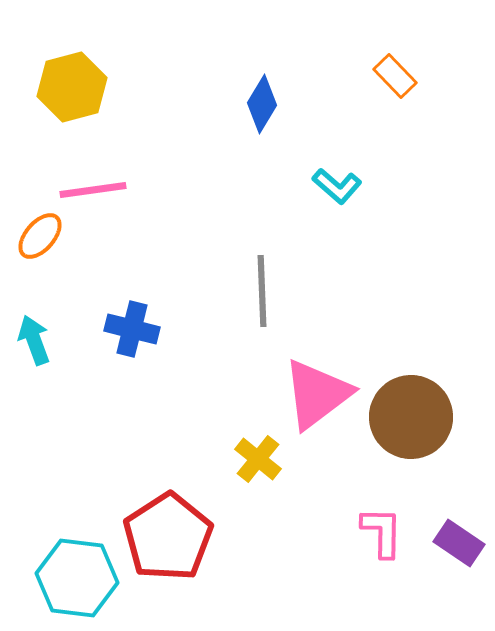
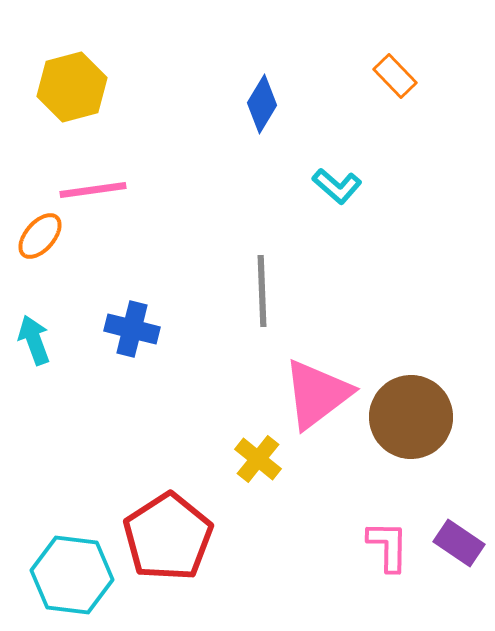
pink L-shape: moved 6 px right, 14 px down
cyan hexagon: moved 5 px left, 3 px up
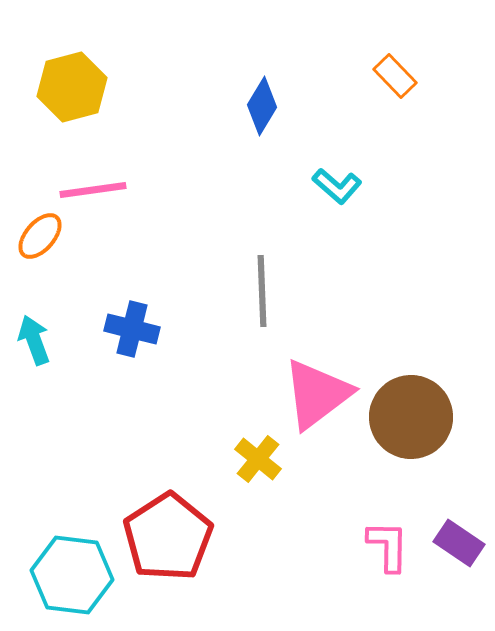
blue diamond: moved 2 px down
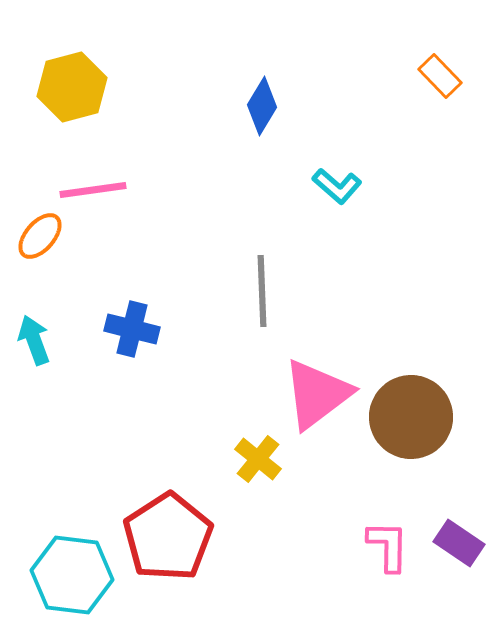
orange rectangle: moved 45 px right
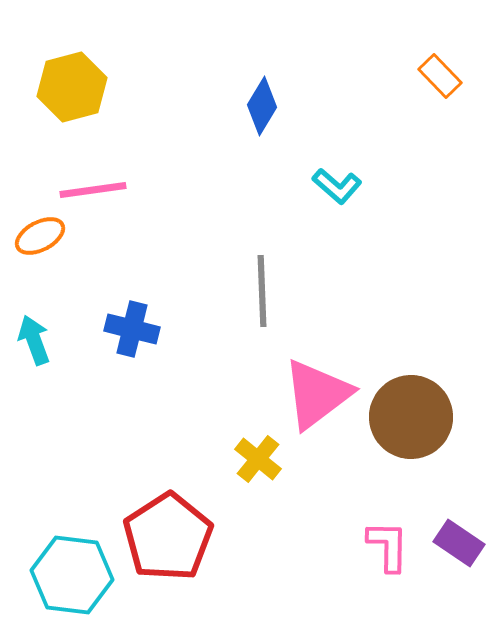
orange ellipse: rotated 21 degrees clockwise
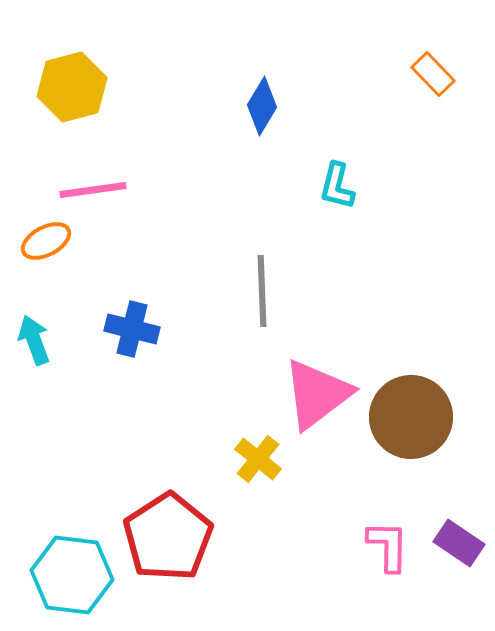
orange rectangle: moved 7 px left, 2 px up
cyan L-shape: rotated 63 degrees clockwise
orange ellipse: moved 6 px right, 5 px down
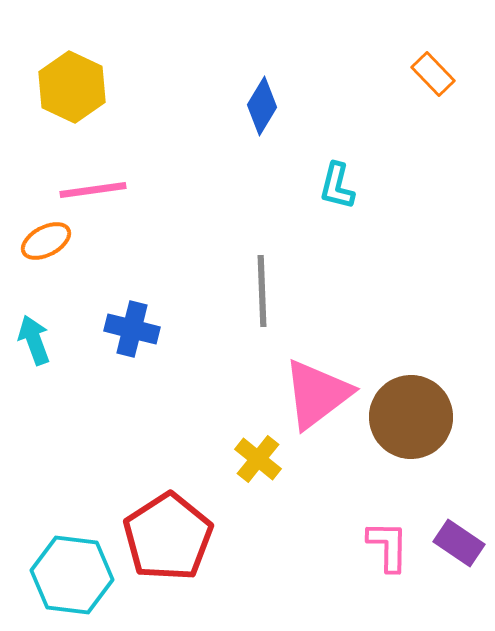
yellow hexagon: rotated 20 degrees counterclockwise
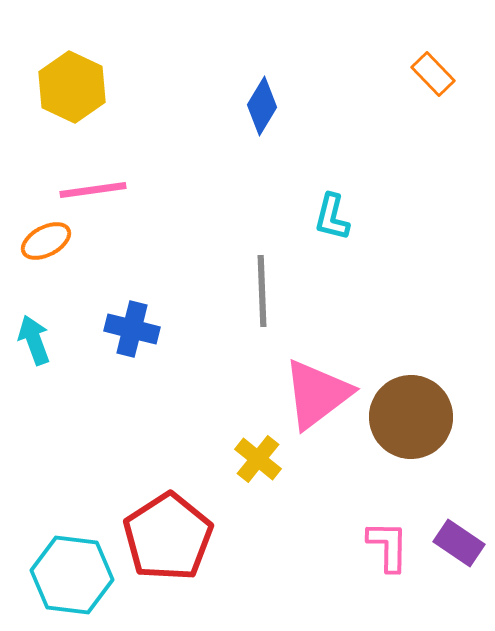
cyan L-shape: moved 5 px left, 31 px down
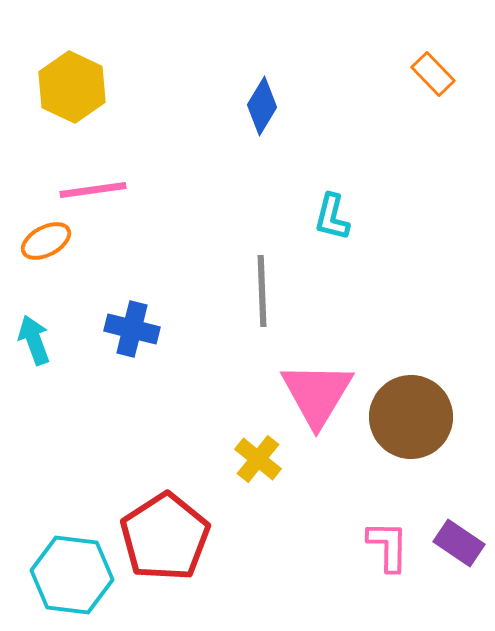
pink triangle: rotated 22 degrees counterclockwise
red pentagon: moved 3 px left
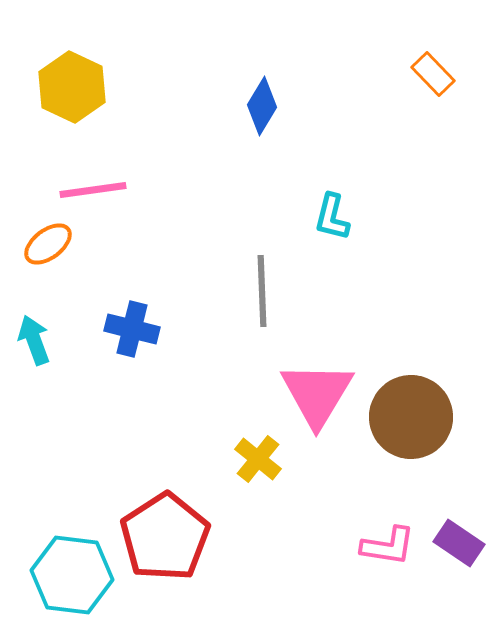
orange ellipse: moved 2 px right, 3 px down; rotated 9 degrees counterclockwise
pink L-shape: rotated 98 degrees clockwise
